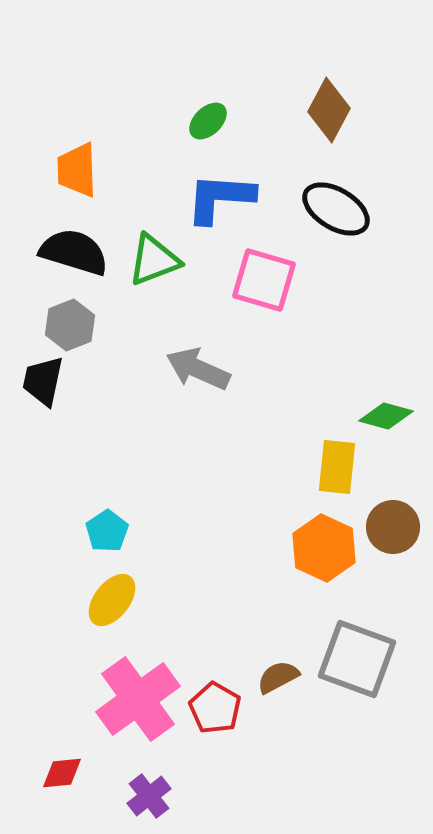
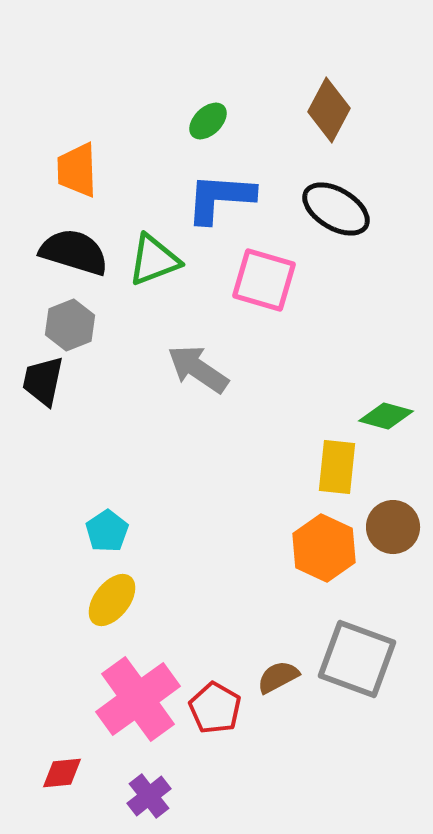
gray arrow: rotated 10 degrees clockwise
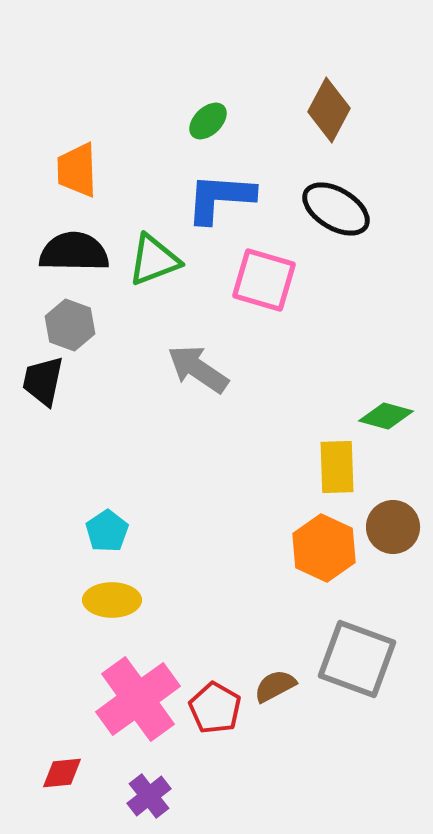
black semicircle: rotated 16 degrees counterclockwise
gray hexagon: rotated 18 degrees counterclockwise
yellow rectangle: rotated 8 degrees counterclockwise
yellow ellipse: rotated 52 degrees clockwise
brown semicircle: moved 3 px left, 9 px down
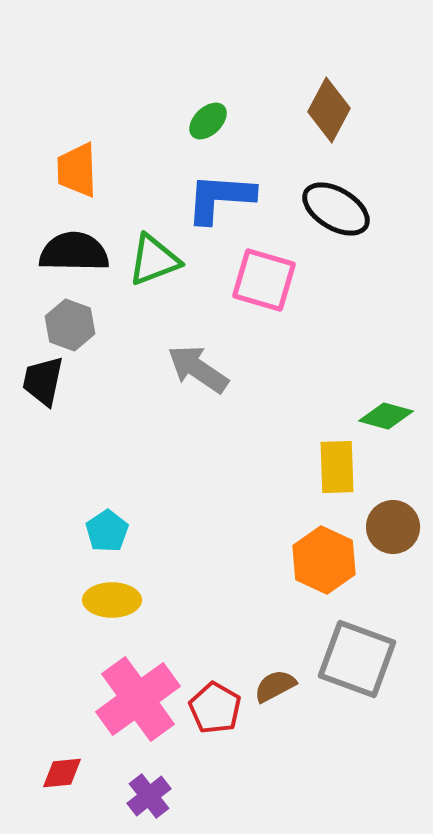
orange hexagon: moved 12 px down
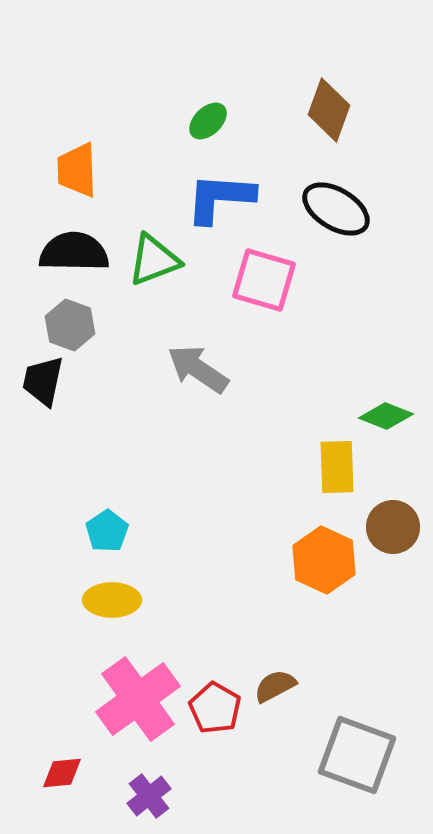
brown diamond: rotated 8 degrees counterclockwise
green diamond: rotated 6 degrees clockwise
gray square: moved 96 px down
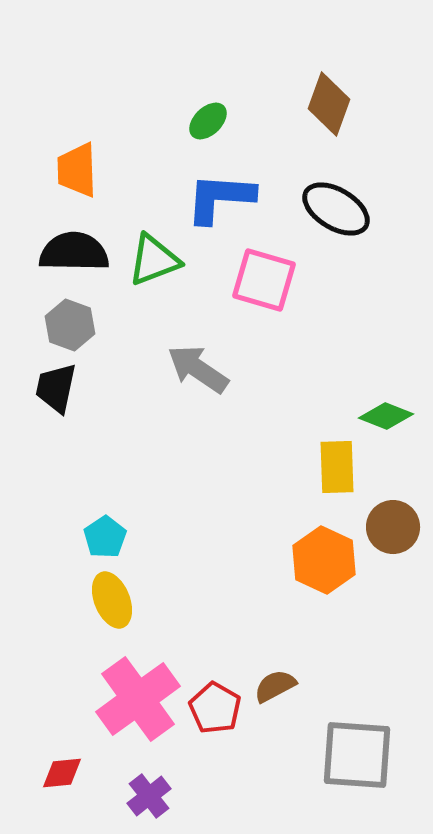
brown diamond: moved 6 px up
black trapezoid: moved 13 px right, 7 px down
cyan pentagon: moved 2 px left, 6 px down
yellow ellipse: rotated 68 degrees clockwise
gray square: rotated 16 degrees counterclockwise
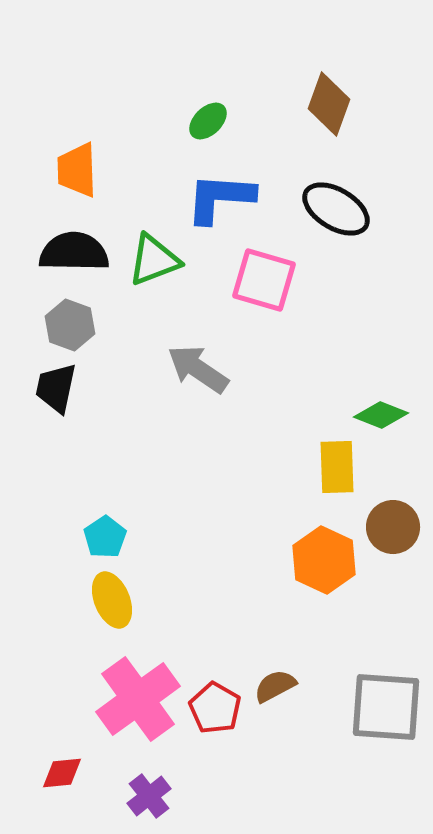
green diamond: moved 5 px left, 1 px up
gray square: moved 29 px right, 48 px up
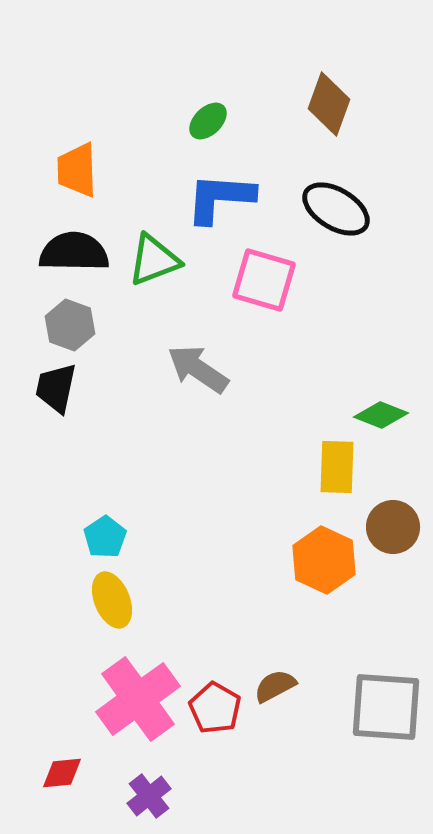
yellow rectangle: rotated 4 degrees clockwise
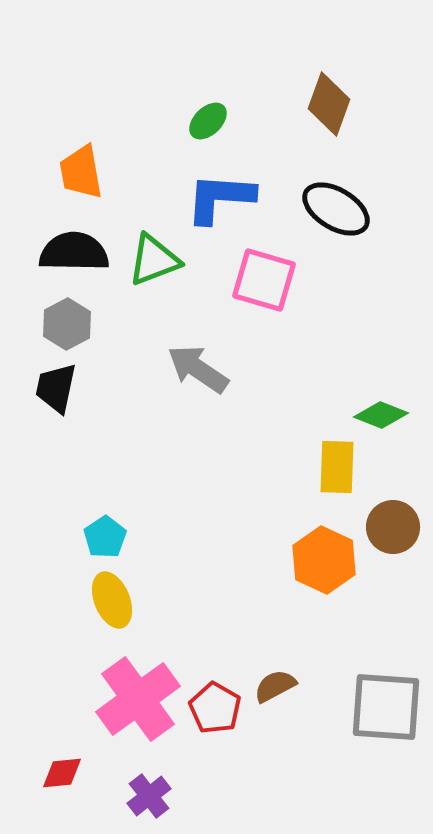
orange trapezoid: moved 4 px right, 2 px down; rotated 8 degrees counterclockwise
gray hexagon: moved 3 px left, 1 px up; rotated 12 degrees clockwise
